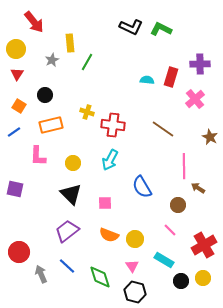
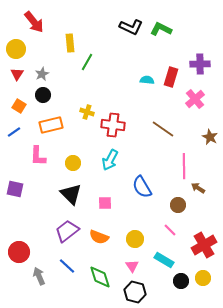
gray star at (52, 60): moved 10 px left, 14 px down
black circle at (45, 95): moved 2 px left
orange semicircle at (109, 235): moved 10 px left, 2 px down
gray arrow at (41, 274): moved 2 px left, 2 px down
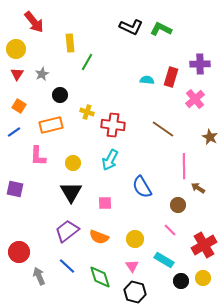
black circle at (43, 95): moved 17 px right
black triangle at (71, 194): moved 2 px up; rotated 15 degrees clockwise
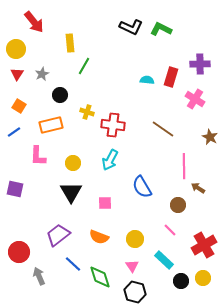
green line at (87, 62): moved 3 px left, 4 px down
pink cross at (195, 99): rotated 18 degrees counterclockwise
purple trapezoid at (67, 231): moved 9 px left, 4 px down
cyan rectangle at (164, 260): rotated 12 degrees clockwise
blue line at (67, 266): moved 6 px right, 2 px up
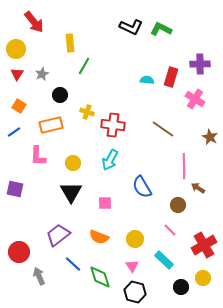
black circle at (181, 281): moved 6 px down
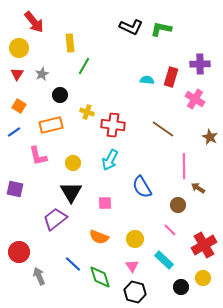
green L-shape at (161, 29): rotated 15 degrees counterclockwise
yellow circle at (16, 49): moved 3 px right, 1 px up
pink L-shape at (38, 156): rotated 15 degrees counterclockwise
purple trapezoid at (58, 235): moved 3 px left, 16 px up
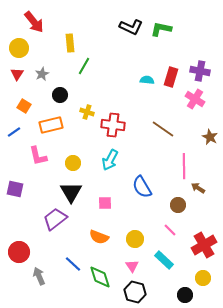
purple cross at (200, 64): moved 7 px down; rotated 12 degrees clockwise
orange square at (19, 106): moved 5 px right
black circle at (181, 287): moved 4 px right, 8 px down
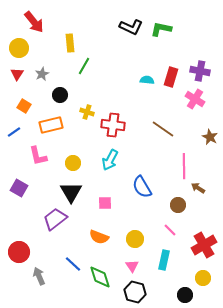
purple square at (15, 189): moved 4 px right, 1 px up; rotated 18 degrees clockwise
cyan rectangle at (164, 260): rotated 60 degrees clockwise
